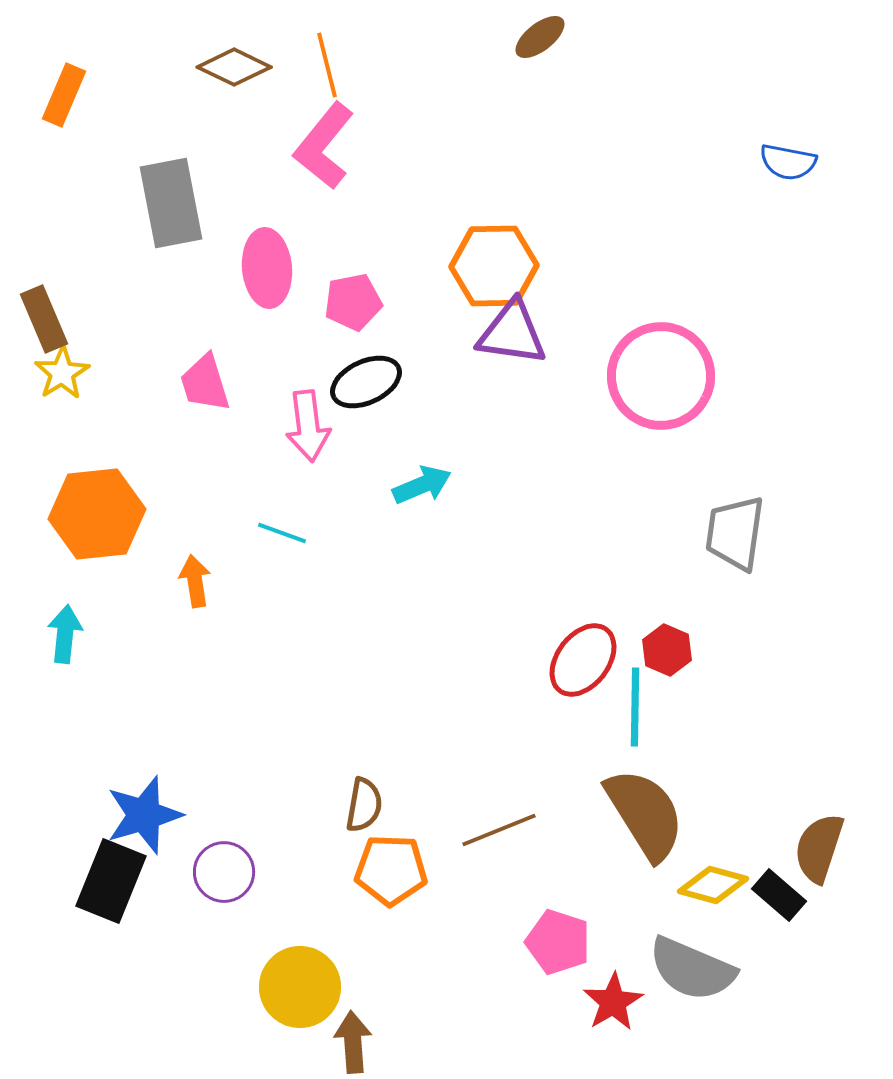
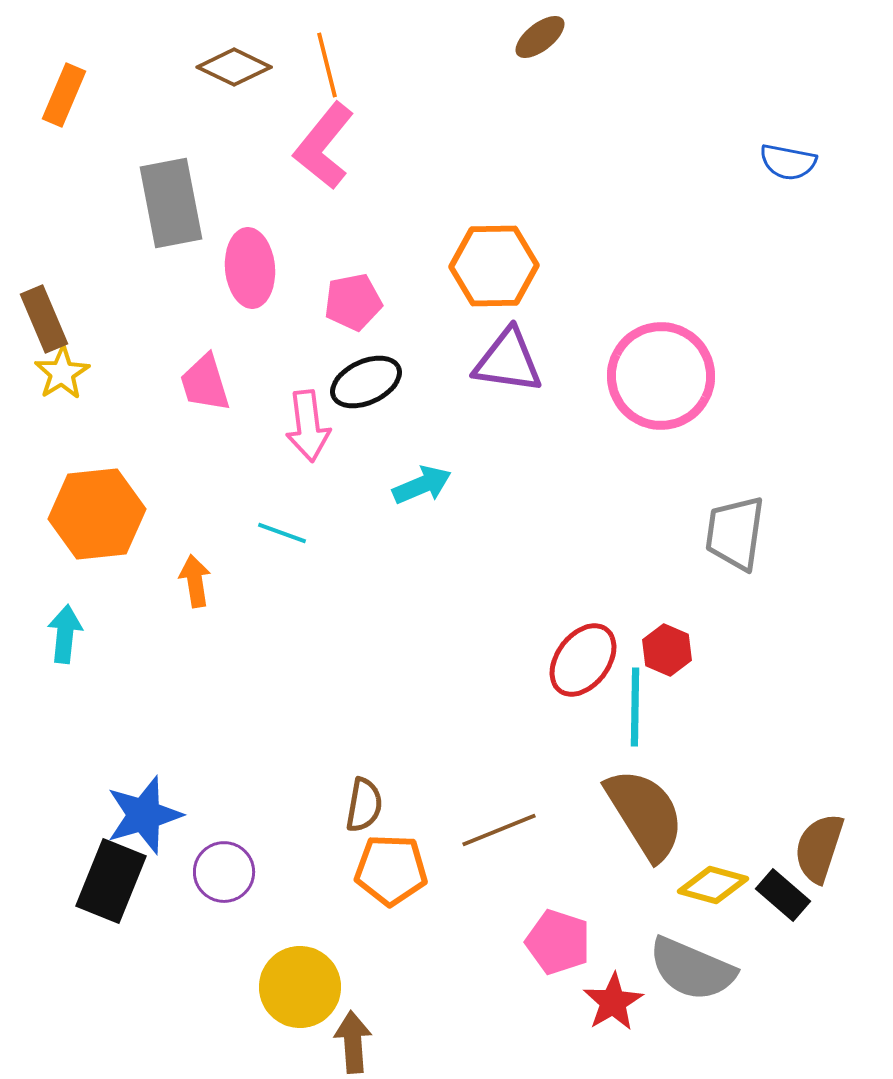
pink ellipse at (267, 268): moved 17 px left
purple triangle at (512, 333): moved 4 px left, 28 px down
black rectangle at (779, 895): moved 4 px right
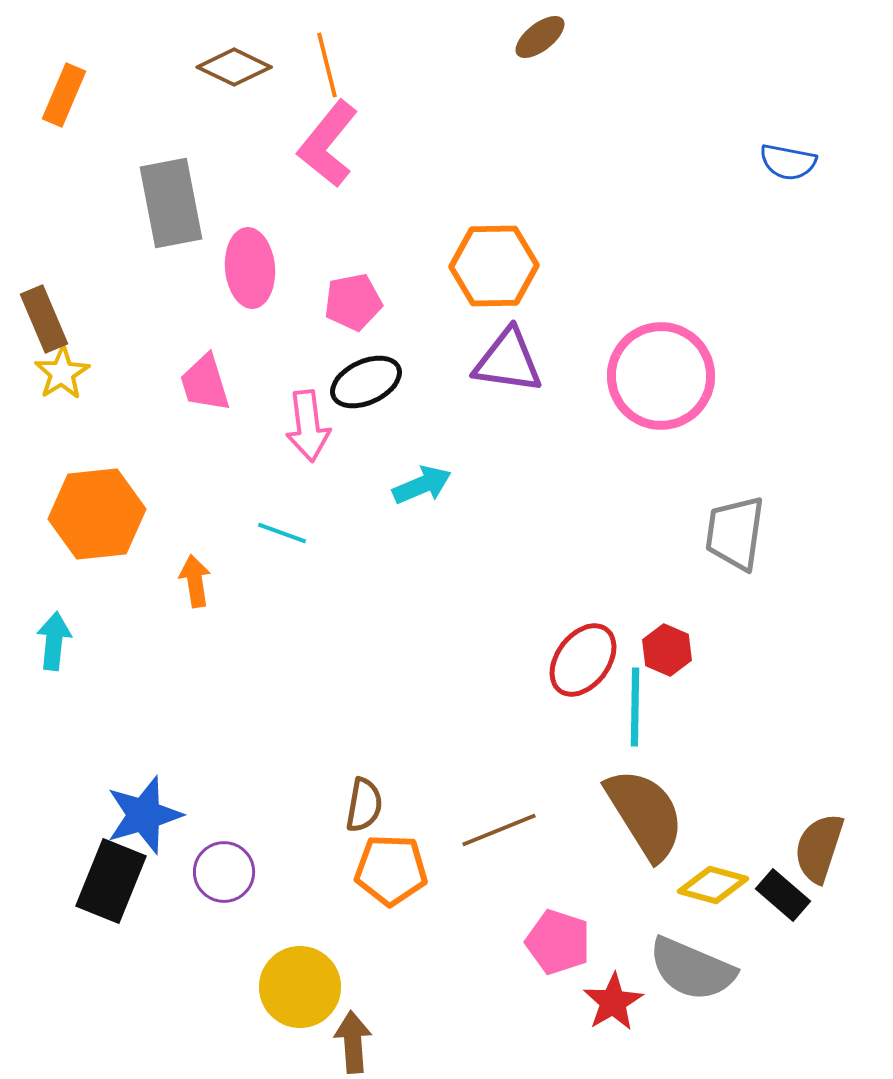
pink L-shape at (324, 146): moved 4 px right, 2 px up
cyan arrow at (65, 634): moved 11 px left, 7 px down
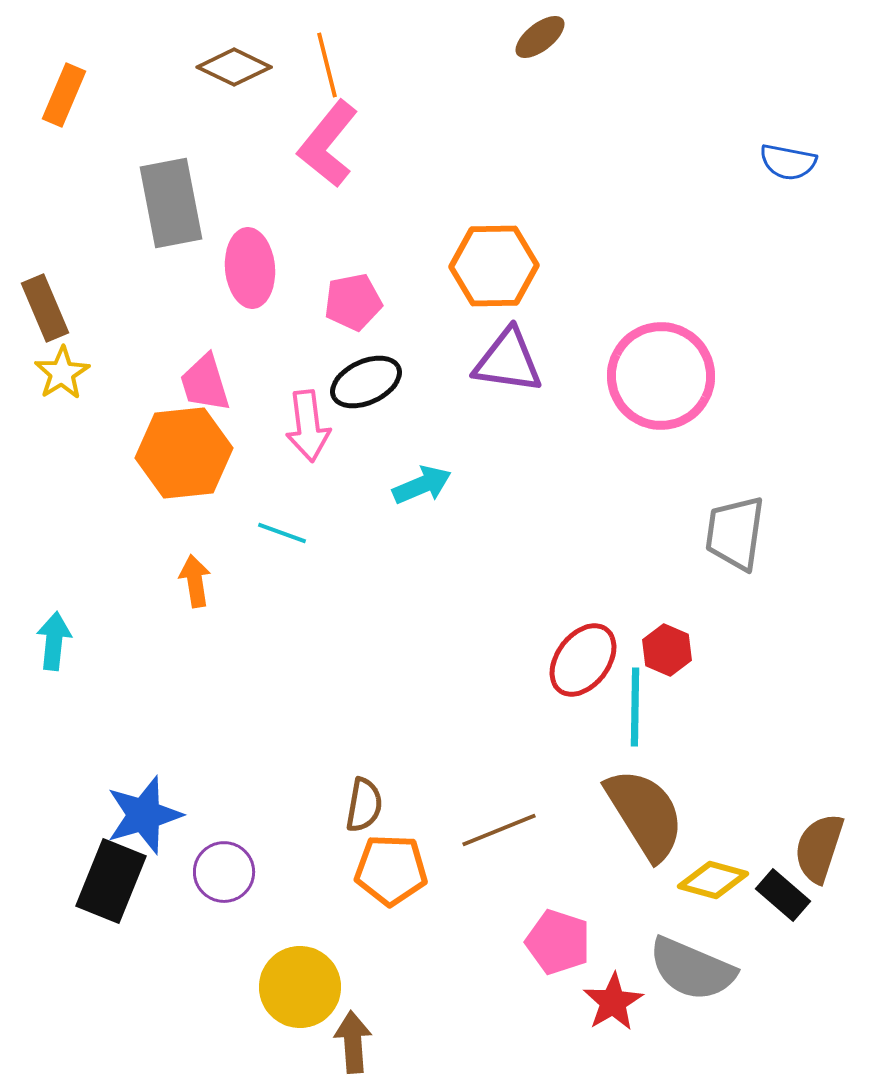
brown rectangle at (44, 319): moved 1 px right, 11 px up
orange hexagon at (97, 514): moved 87 px right, 61 px up
yellow diamond at (713, 885): moved 5 px up
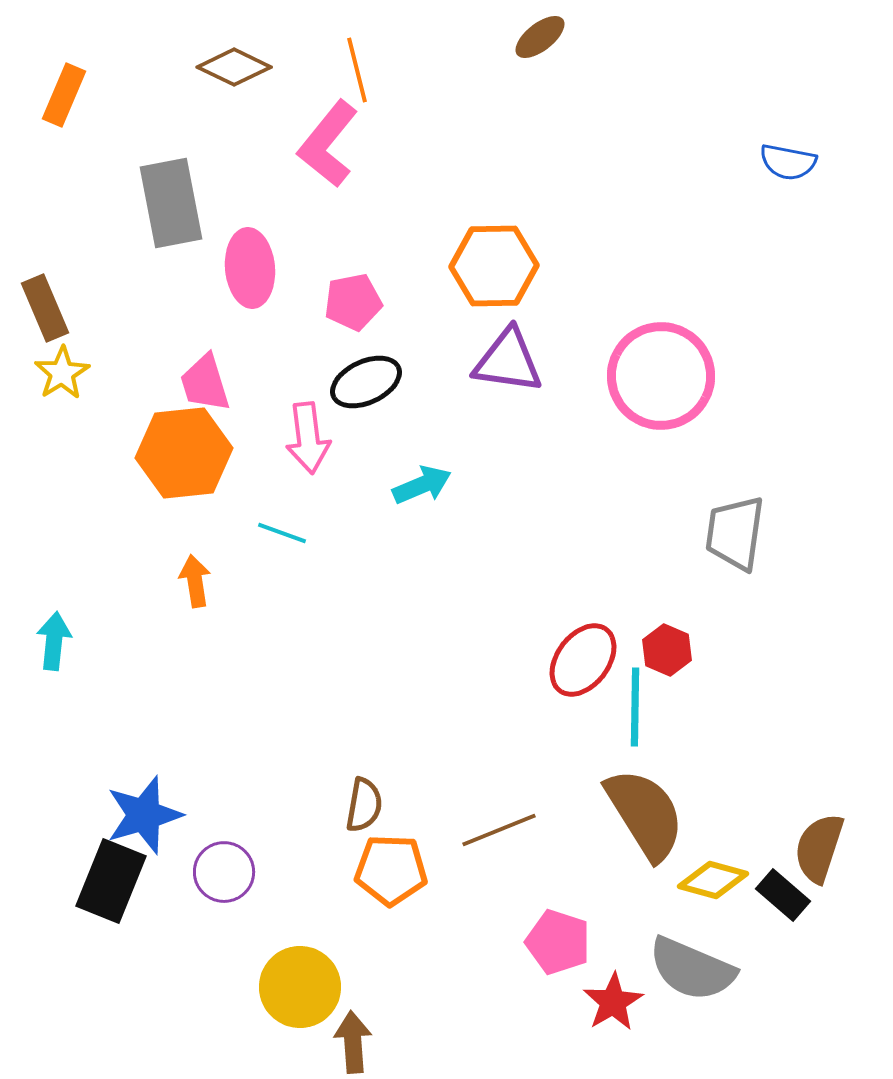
orange line at (327, 65): moved 30 px right, 5 px down
pink arrow at (308, 426): moved 12 px down
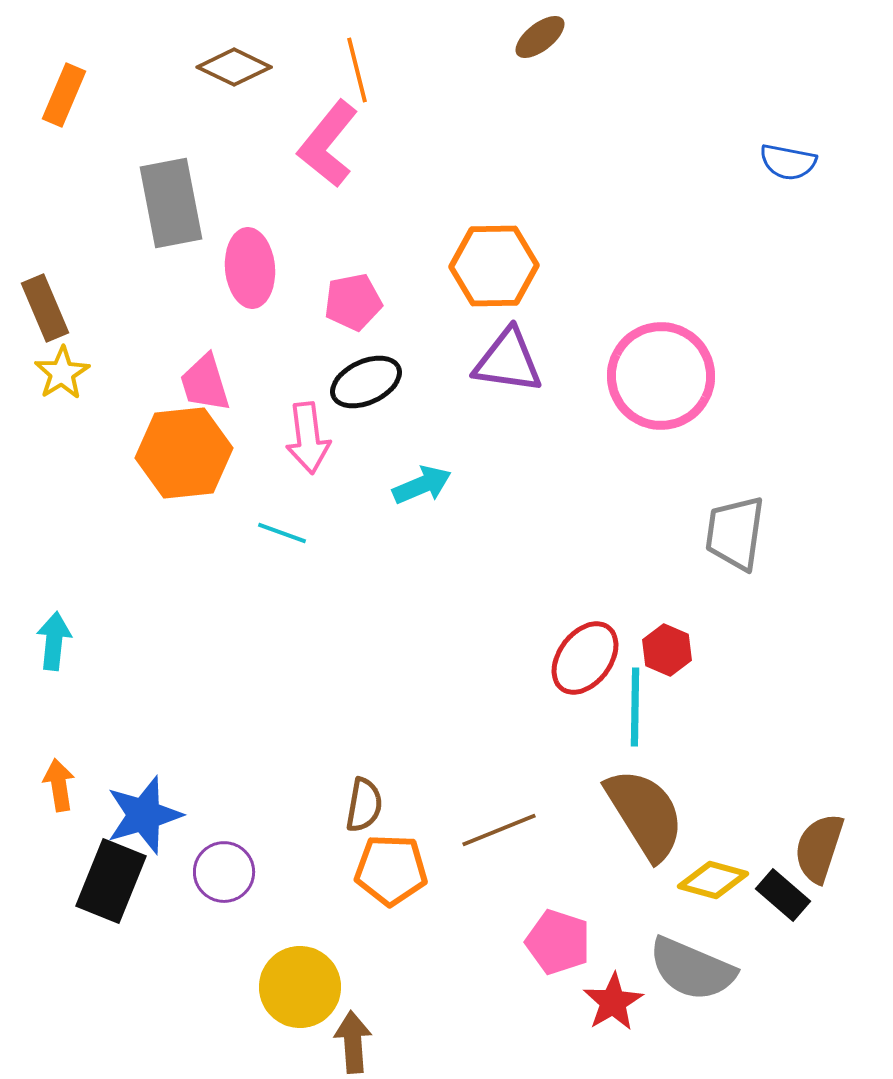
orange arrow at (195, 581): moved 136 px left, 204 px down
red ellipse at (583, 660): moved 2 px right, 2 px up
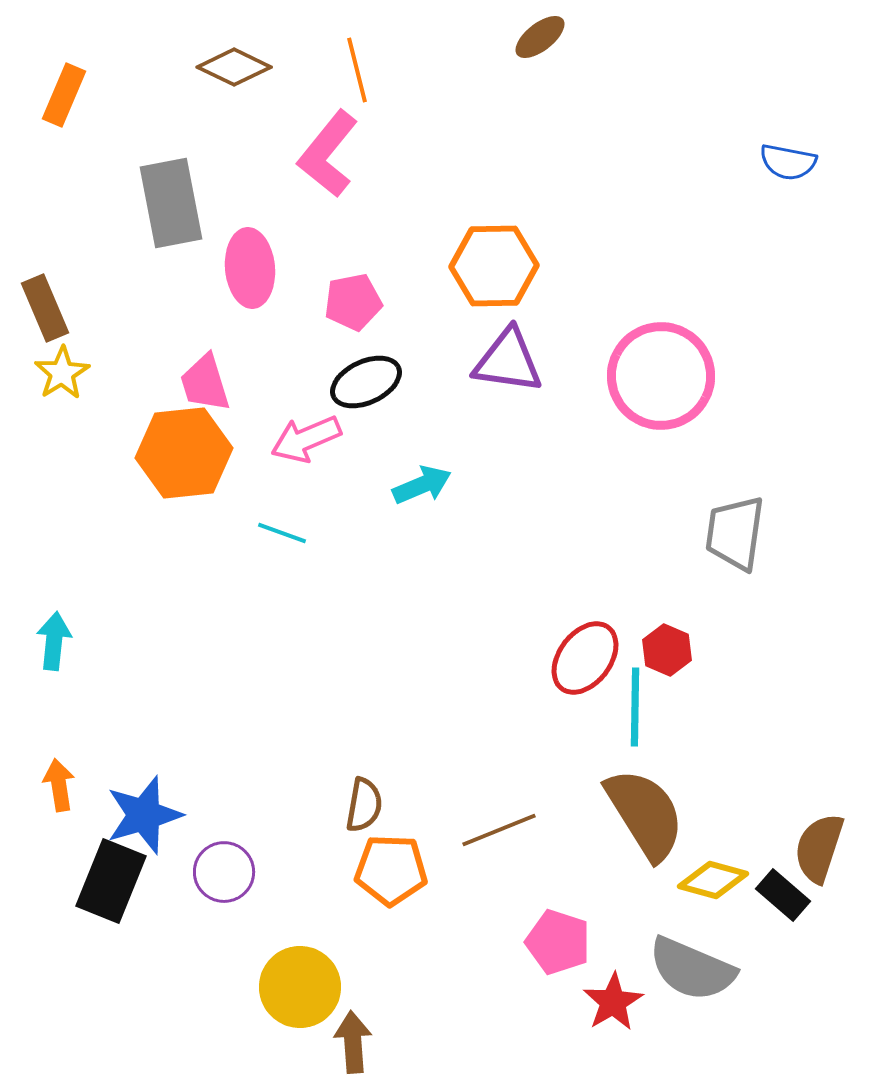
pink L-shape at (328, 144): moved 10 px down
pink arrow at (308, 438): moved 2 px left, 1 px down; rotated 74 degrees clockwise
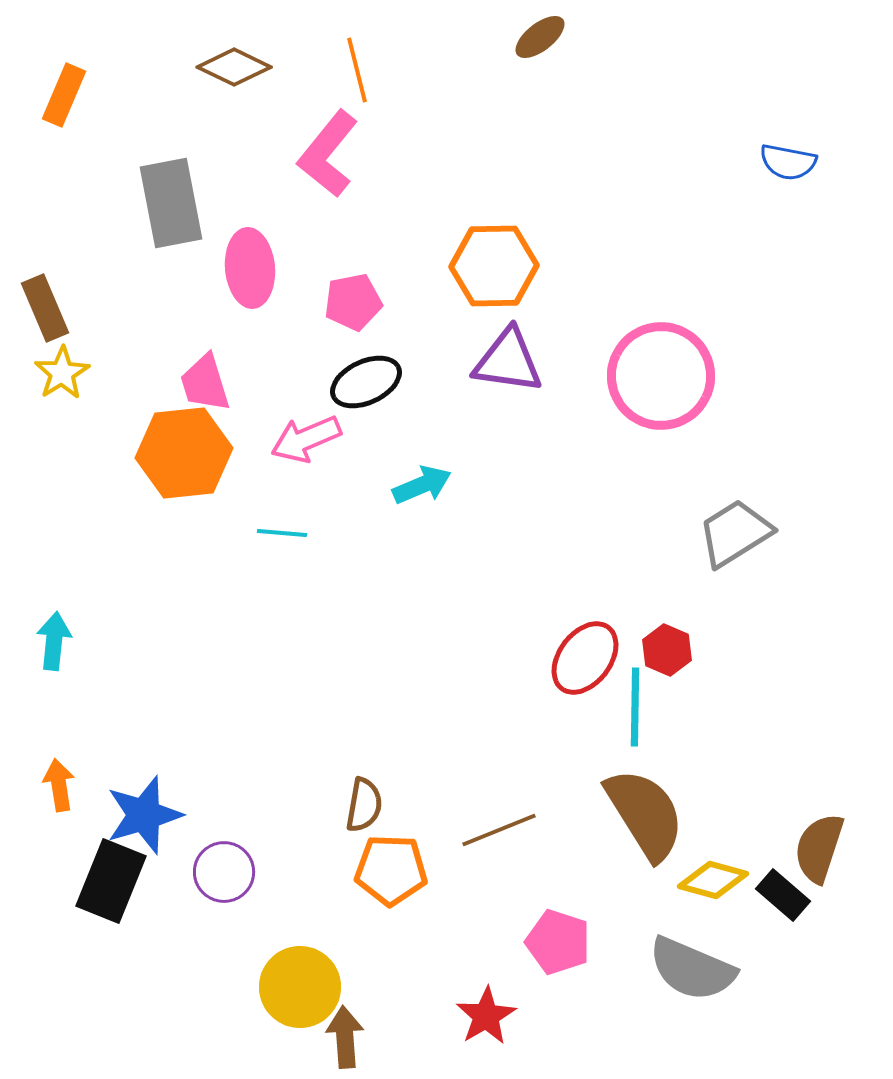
cyan line at (282, 533): rotated 15 degrees counterclockwise
gray trapezoid at (735, 533): rotated 50 degrees clockwise
red star at (613, 1002): moved 127 px left, 14 px down
brown arrow at (353, 1042): moved 8 px left, 5 px up
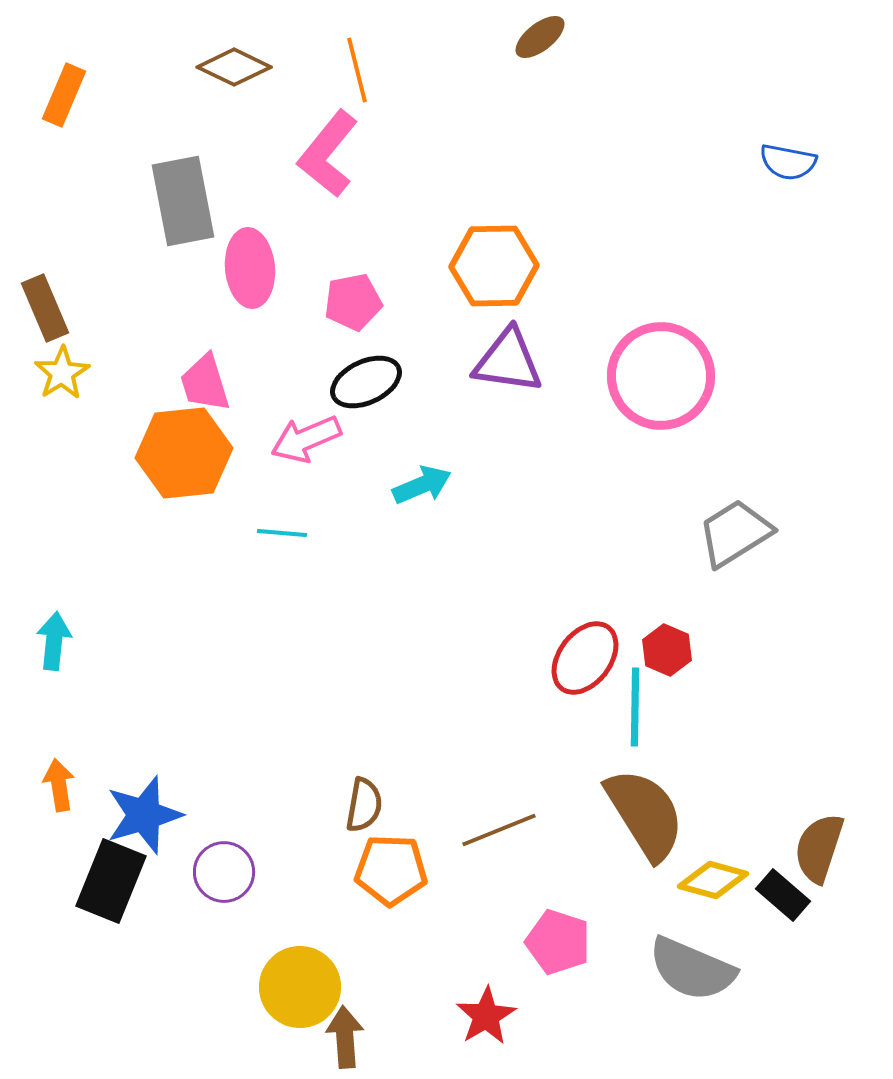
gray rectangle at (171, 203): moved 12 px right, 2 px up
